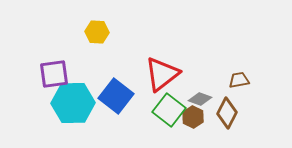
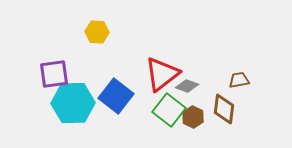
gray diamond: moved 13 px left, 13 px up
brown diamond: moved 3 px left, 4 px up; rotated 20 degrees counterclockwise
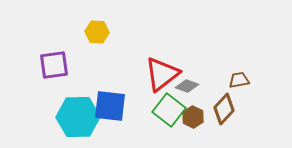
purple square: moved 9 px up
blue square: moved 6 px left, 10 px down; rotated 32 degrees counterclockwise
cyan hexagon: moved 5 px right, 14 px down
brown diamond: rotated 36 degrees clockwise
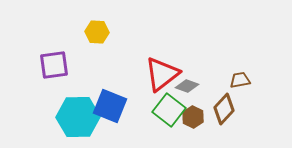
brown trapezoid: moved 1 px right
blue square: rotated 16 degrees clockwise
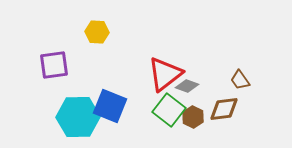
red triangle: moved 3 px right
brown trapezoid: rotated 115 degrees counterclockwise
brown diamond: rotated 40 degrees clockwise
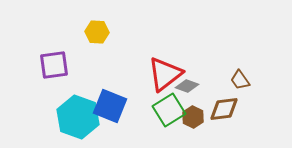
green square: rotated 20 degrees clockwise
cyan hexagon: rotated 21 degrees clockwise
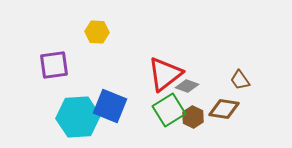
brown diamond: rotated 16 degrees clockwise
cyan hexagon: rotated 24 degrees counterclockwise
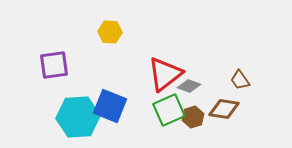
yellow hexagon: moved 13 px right
gray diamond: moved 2 px right
green square: rotated 8 degrees clockwise
brown hexagon: rotated 15 degrees clockwise
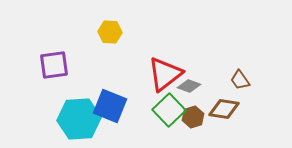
green square: rotated 20 degrees counterclockwise
cyan hexagon: moved 1 px right, 2 px down
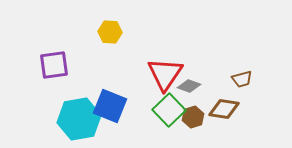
red triangle: rotated 18 degrees counterclockwise
brown trapezoid: moved 2 px right, 1 px up; rotated 70 degrees counterclockwise
cyan hexagon: rotated 6 degrees counterclockwise
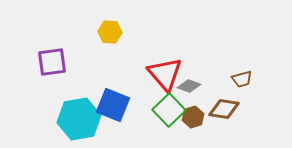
purple square: moved 2 px left, 3 px up
red triangle: rotated 15 degrees counterclockwise
blue square: moved 3 px right, 1 px up
